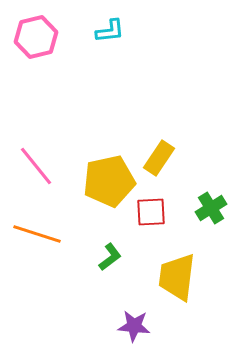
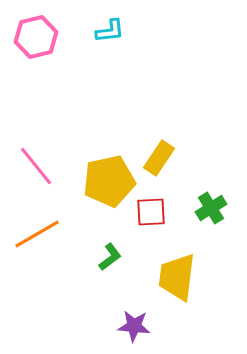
orange line: rotated 48 degrees counterclockwise
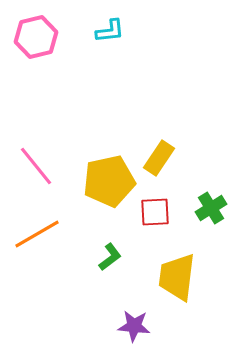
red square: moved 4 px right
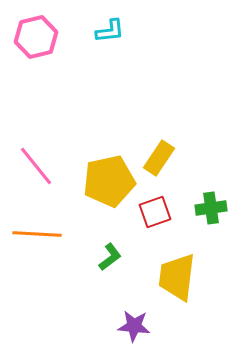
green cross: rotated 24 degrees clockwise
red square: rotated 16 degrees counterclockwise
orange line: rotated 33 degrees clockwise
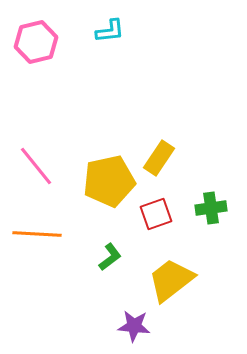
pink hexagon: moved 5 px down
red square: moved 1 px right, 2 px down
yellow trapezoid: moved 6 px left, 3 px down; rotated 45 degrees clockwise
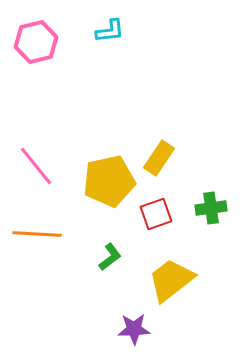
purple star: moved 3 px down; rotated 8 degrees counterclockwise
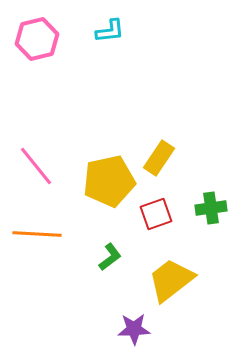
pink hexagon: moved 1 px right, 3 px up
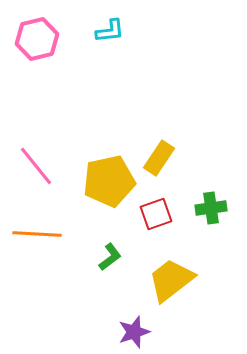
purple star: moved 3 px down; rotated 16 degrees counterclockwise
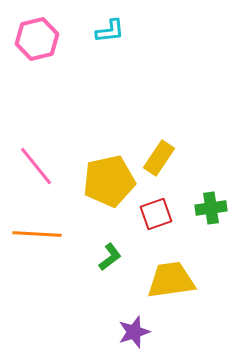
yellow trapezoid: rotated 30 degrees clockwise
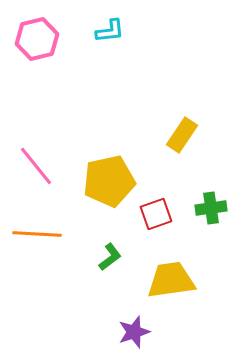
yellow rectangle: moved 23 px right, 23 px up
